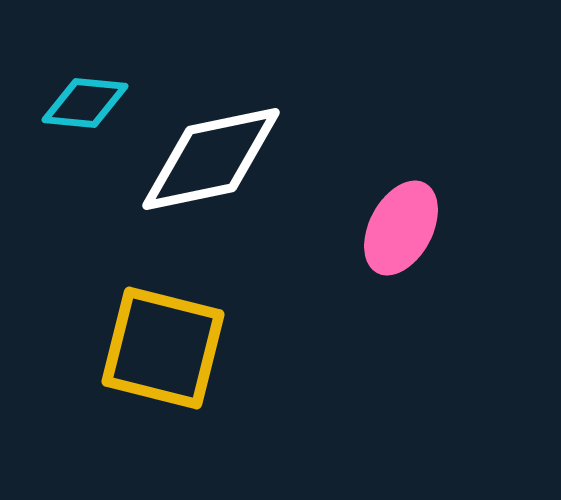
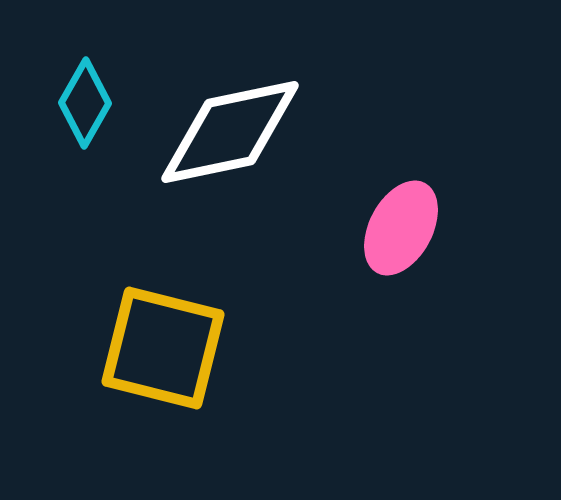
cyan diamond: rotated 66 degrees counterclockwise
white diamond: moved 19 px right, 27 px up
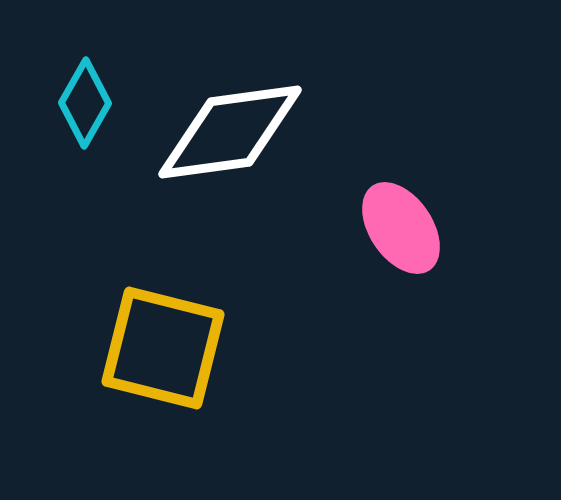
white diamond: rotated 4 degrees clockwise
pink ellipse: rotated 62 degrees counterclockwise
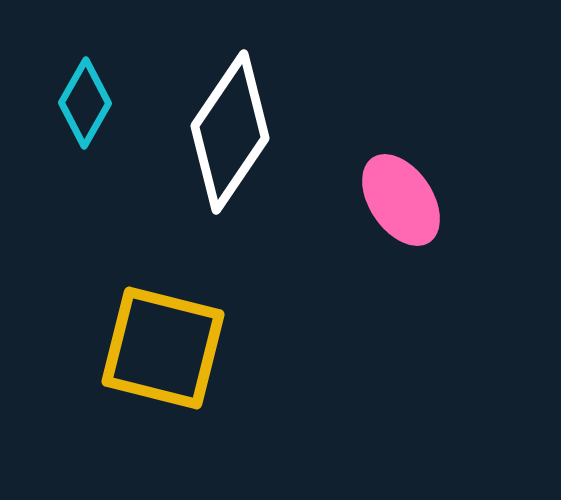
white diamond: rotated 48 degrees counterclockwise
pink ellipse: moved 28 px up
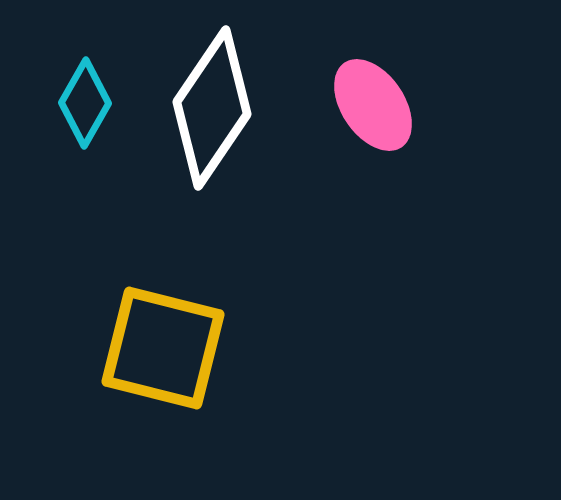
white diamond: moved 18 px left, 24 px up
pink ellipse: moved 28 px left, 95 px up
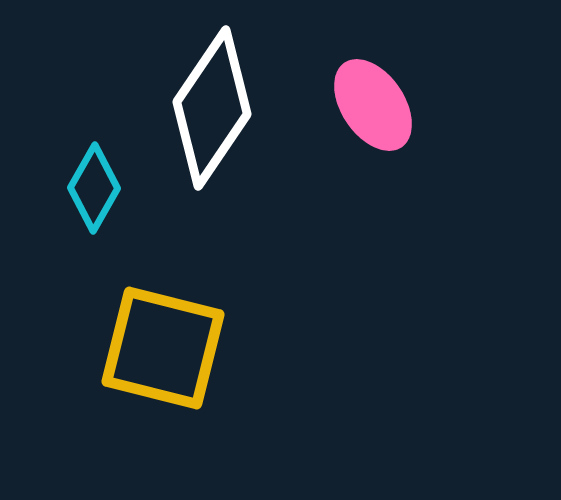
cyan diamond: moved 9 px right, 85 px down
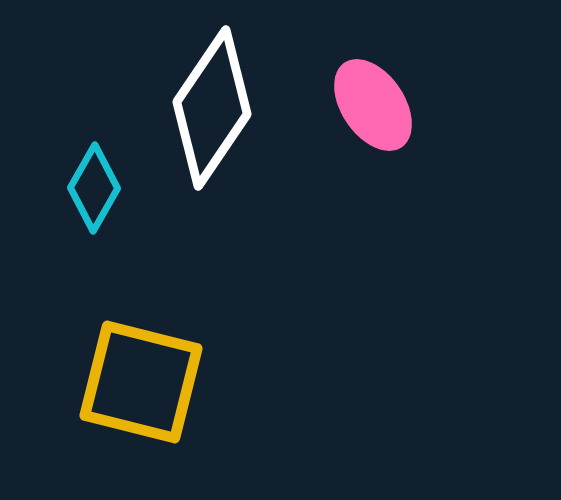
yellow square: moved 22 px left, 34 px down
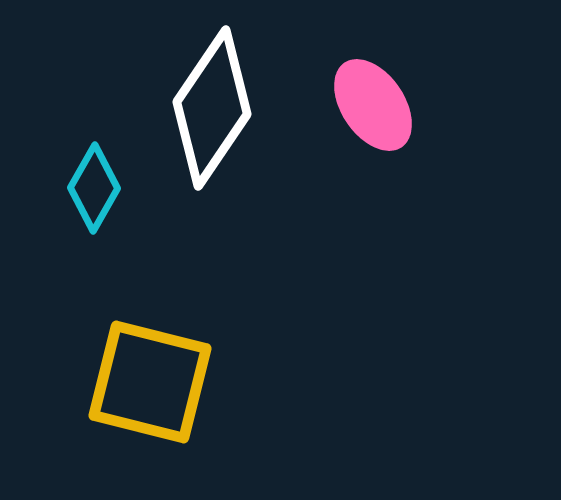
yellow square: moved 9 px right
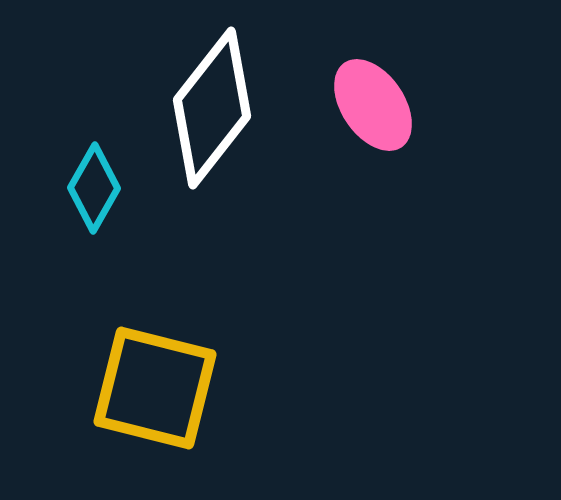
white diamond: rotated 4 degrees clockwise
yellow square: moved 5 px right, 6 px down
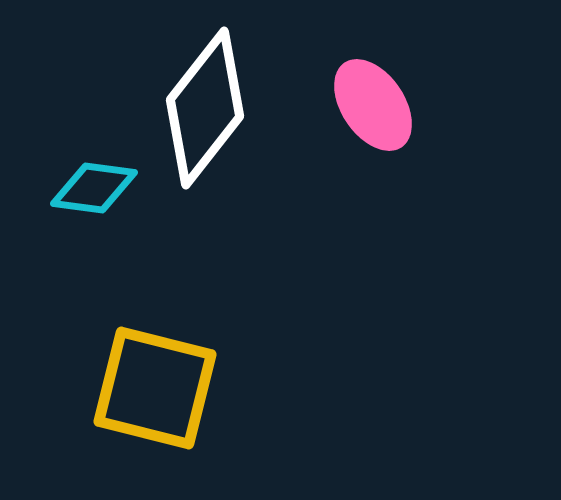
white diamond: moved 7 px left
cyan diamond: rotated 68 degrees clockwise
